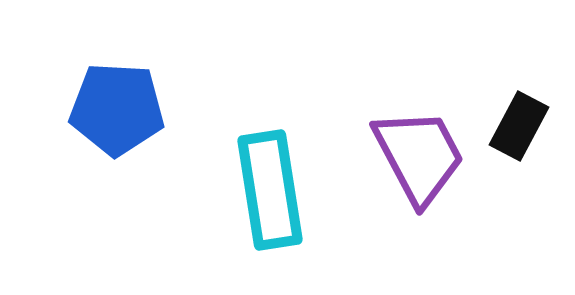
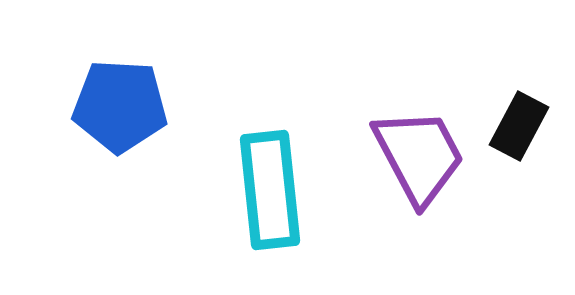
blue pentagon: moved 3 px right, 3 px up
cyan rectangle: rotated 3 degrees clockwise
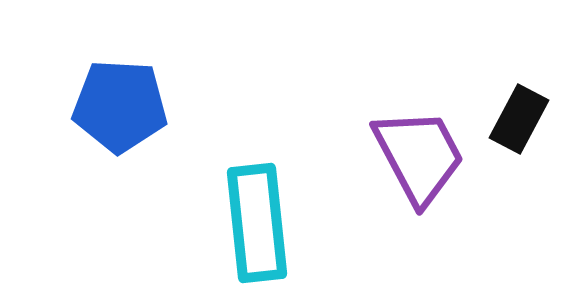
black rectangle: moved 7 px up
cyan rectangle: moved 13 px left, 33 px down
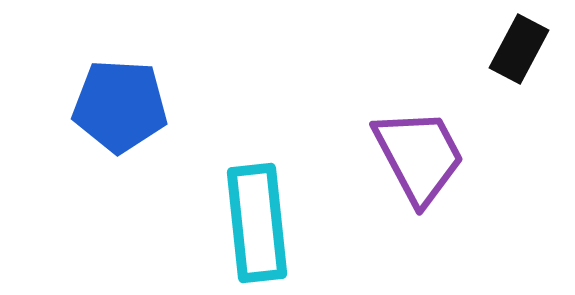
black rectangle: moved 70 px up
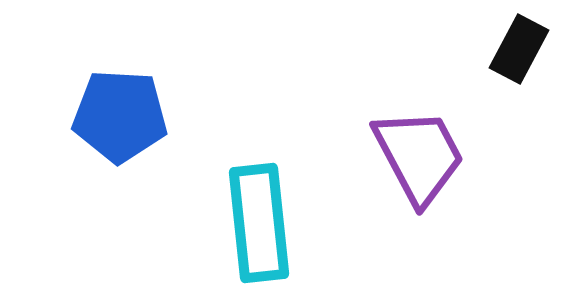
blue pentagon: moved 10 px down
cyan rectangle: moved 2 px right
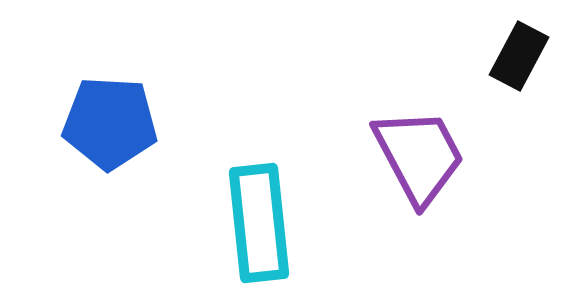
black rectangle: moved 7 px down
blue pentagon: moved 10 px left, 7 px down
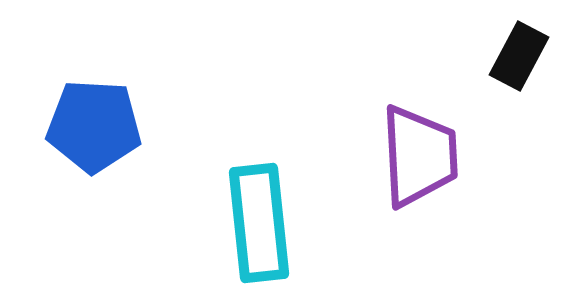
blue pentagon: moved 16 px left, 3 px down
purple trapezoid: rotated 25 degrees clockwise
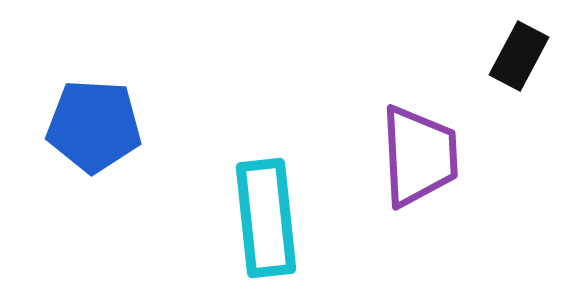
cyan rectangle: moved 7 px right, 5 px up
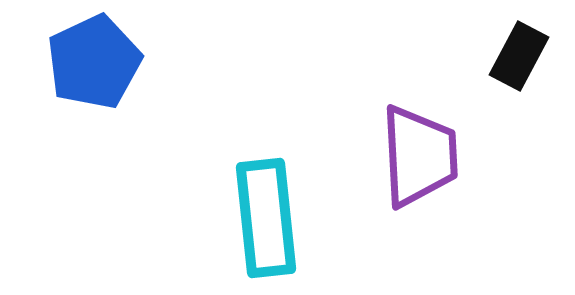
blue pentagon: moved 64 px up; rotated 28 degrees counterclockwise
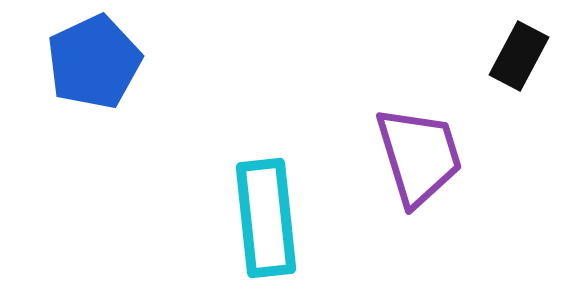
purple trapezoid: rotated 14 degrees counterclockwise
